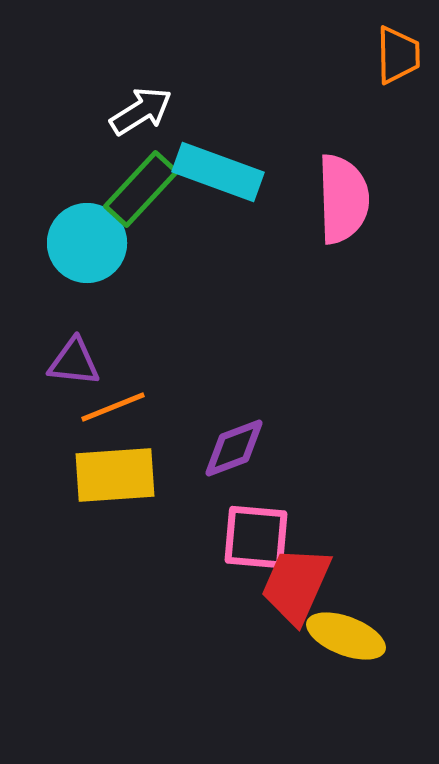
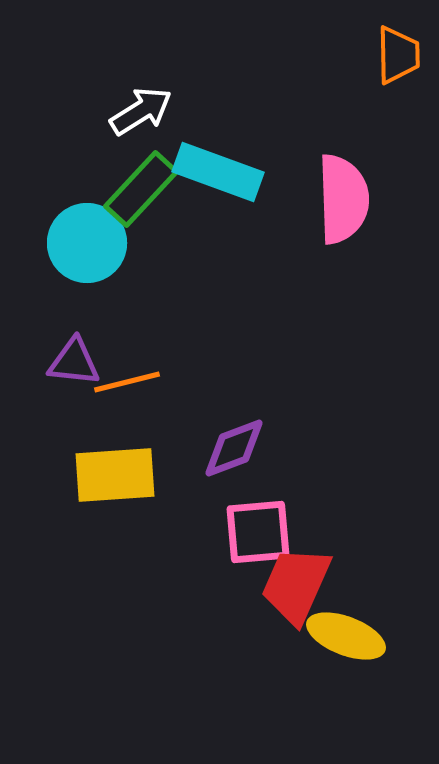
orange line: moved 14 px right, 25 px up; rotated 8 degrees clockwise
pink square: moved 2 px right, 5 px up; rotated 10 degrees counterclockwise
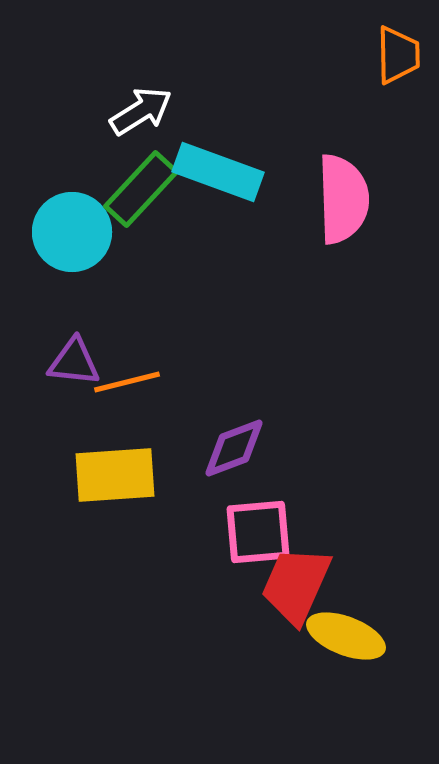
cyan circle: moved 15 px left, 11 px up
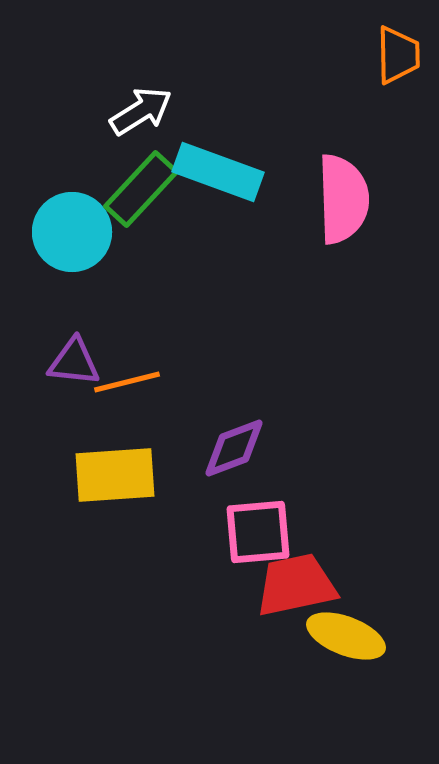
red trapezoid: rotated 54 degrees clockwise
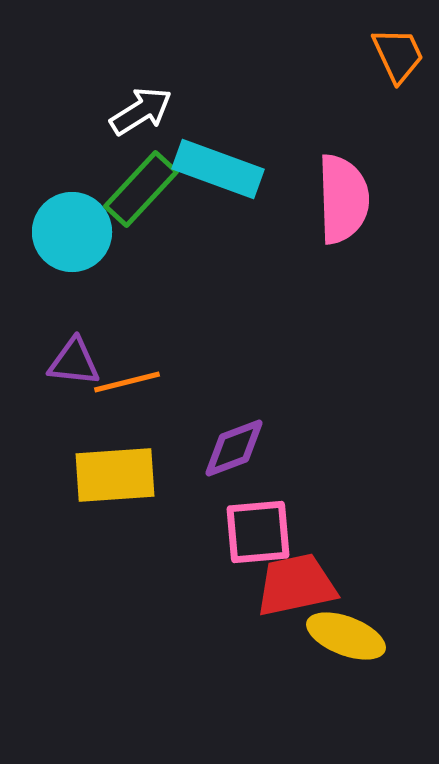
orange trapezoid: rotated 24 degrees counterclockwise
cyan rectangle: moved 3 px up
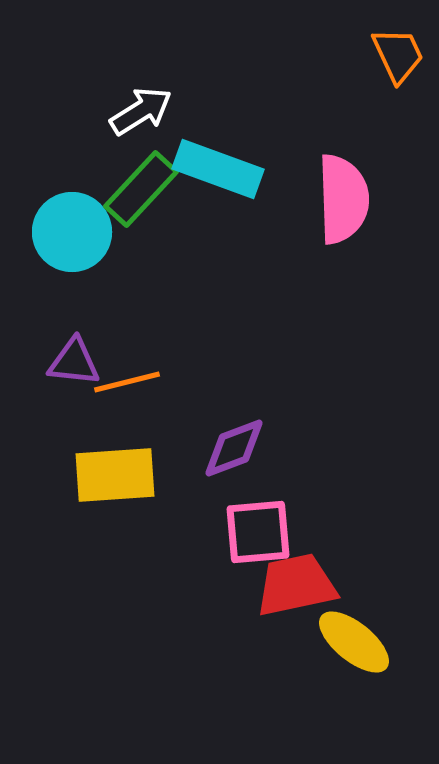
yellow ellipse: moved 8 px right, 6 px down; rotated 18 degrees clockwise
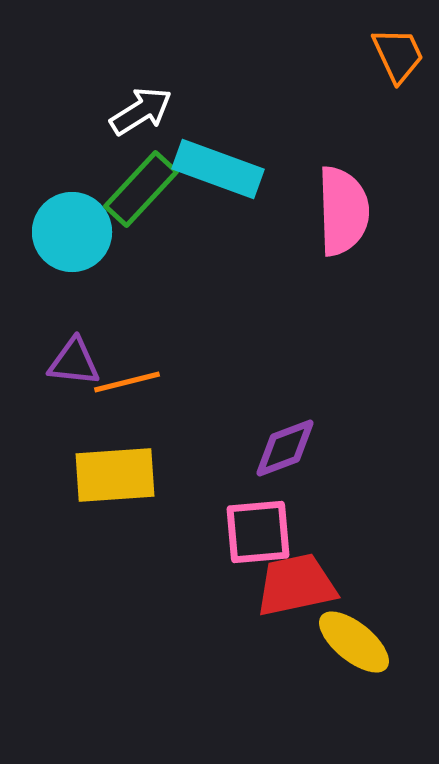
pink semicircle: moved 12 px down
purple diamond: moved 51 px right
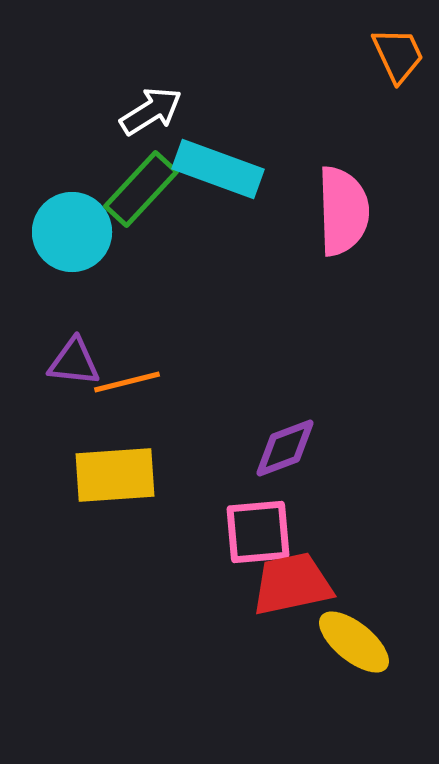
white arrow: moved 10 px right
red trapezoid: moved 4 px left, 1 px up
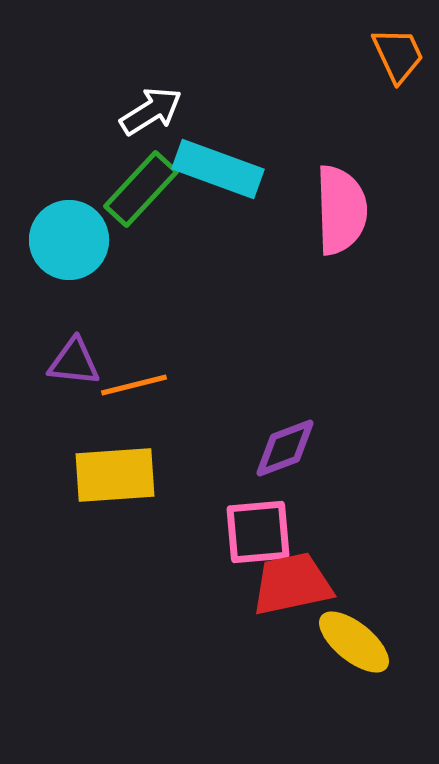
pink semicircle: moved 2 px left, 1 px up
cyan circle: moved 3 px left, 8 px down
orange line: moved 7 px right, 3 px down
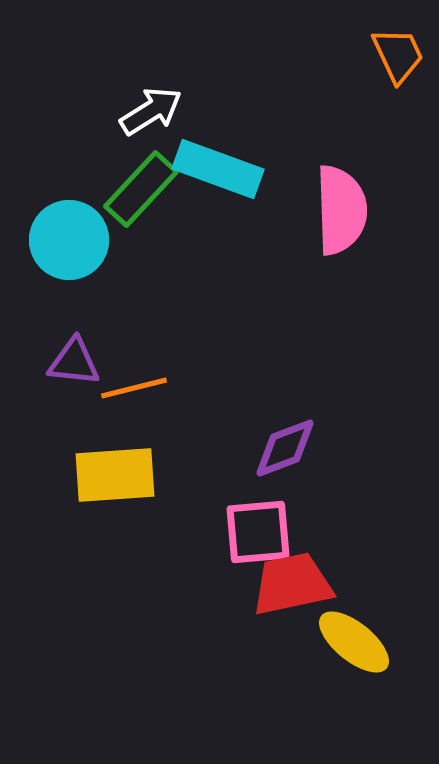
orange line: moved 3 px down
